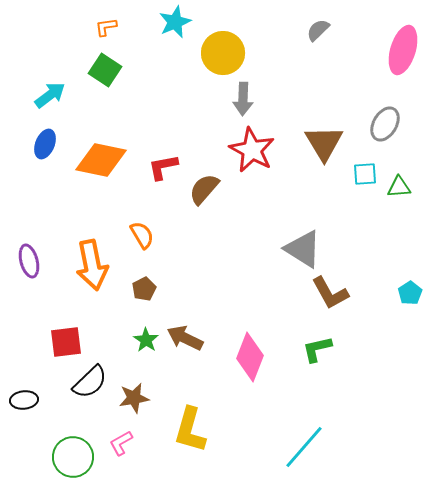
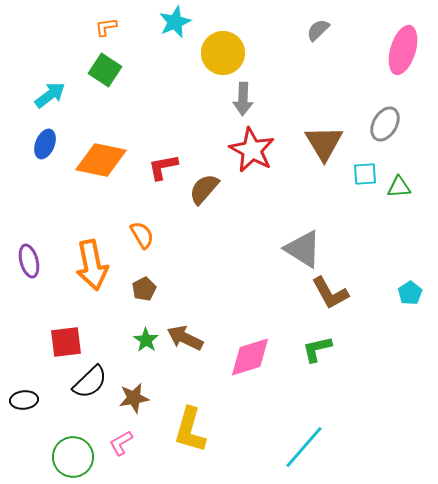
pink diamond: rotated 51 degrees clockwise
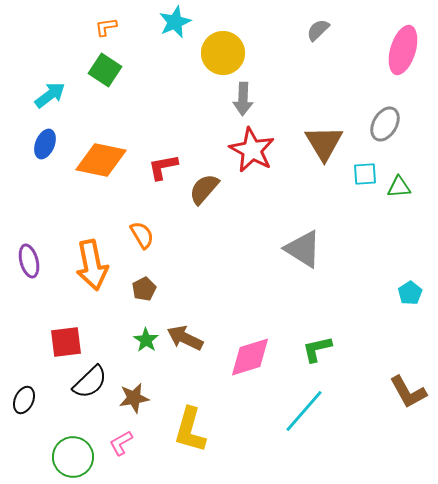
brown L-shape: moved 78 px right, 99 px down
black ellipse: rotated 60 degrees counterclockwise
cyan line: moved 36 px up
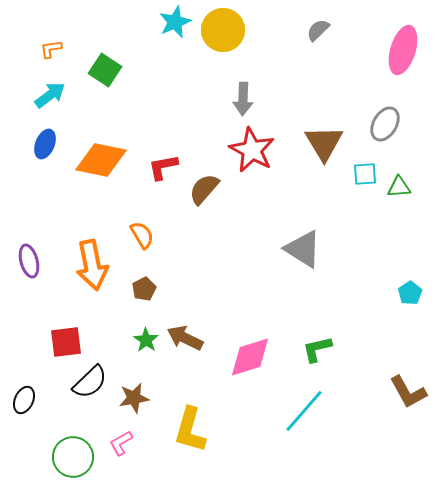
orange L-shape: moved 55 px left, 22 px down
yellow circle: moved 23 px up
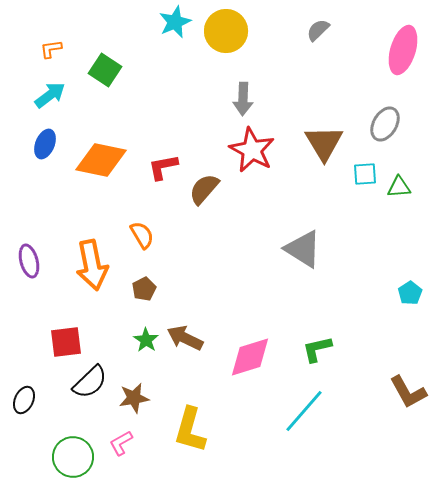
yellow circle: moved 3 px right, 1 px down
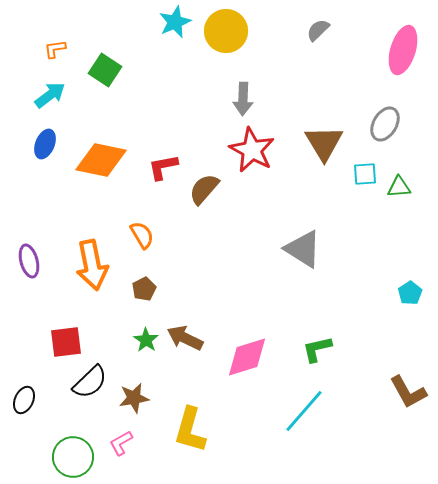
orange L-shape: moved 4 px right
pink diamond: moved 3 px left
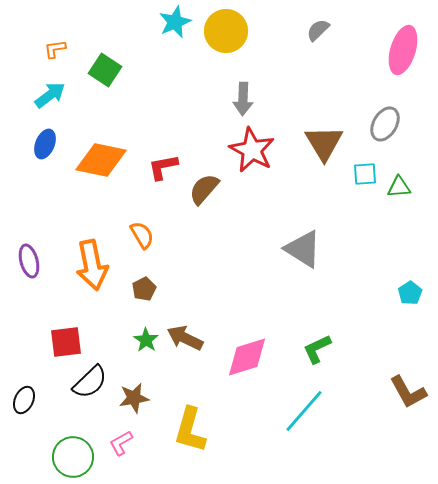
green L-shape: rotated 12 degrees counterclockwise
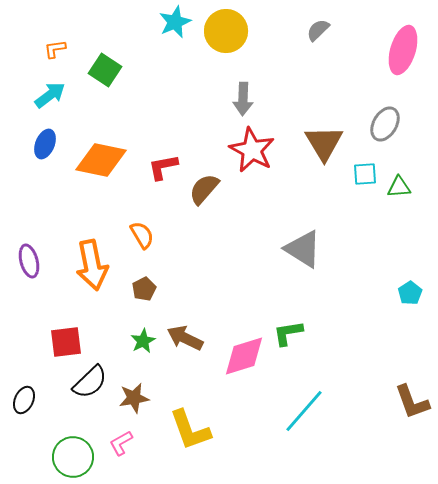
green star: moved 3 px left, 1 px down; rotated 10 degrees clockwise
green L-shape: moved 29 px left, 16 px up; rotated 16 degrees clockwise
pink diamond: moved 3 px left, 1 px up
brown L-shape: moved 4 px right, 10 px down; rotated 9 degrees clockwise
yellow L-shape: rotated 36 degrees counterclockwise
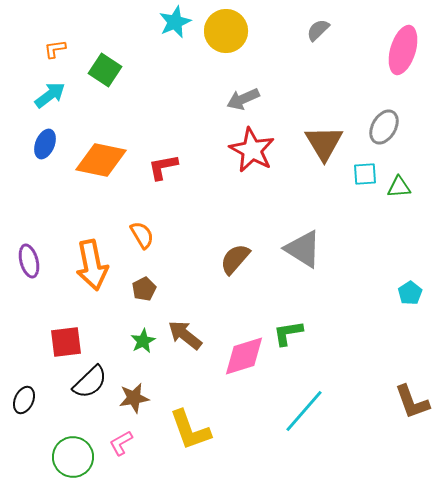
gray arrow: rotated 64 degrees clockwise
gray ellipse: moved 1 px left, 3 px down
brown semicircle: moved 31 px right, 70 px down
brown arrow: moved 3 px up; rotated 12 degrees clockwise
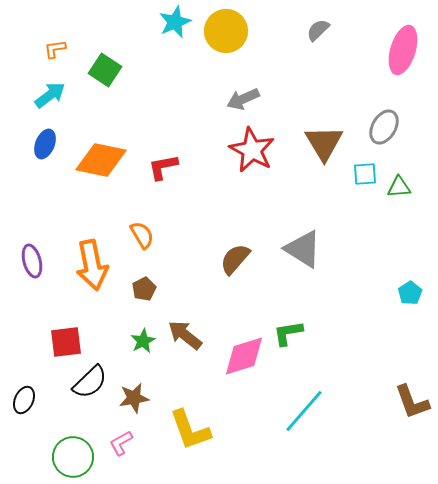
purple ellipse: moved 3 px right
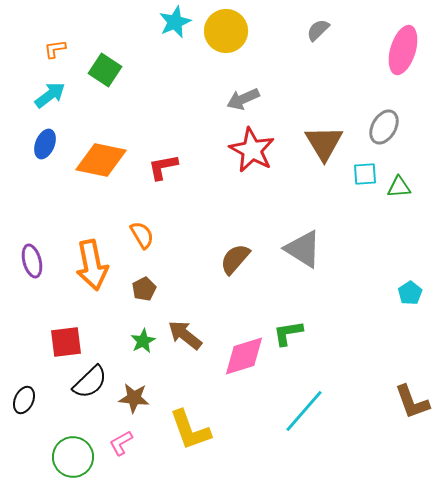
brown star: rotated 16 degrees clockwise
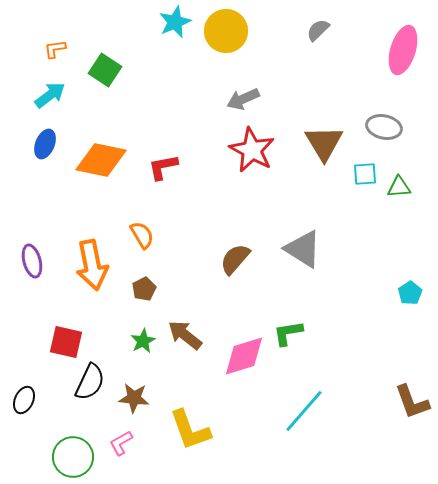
gray ellipse: rotated 72 degrees clockwise
red square: rotated 20 degrees clockwise
black semicircle: rotated 21 degrees counterclockwise
